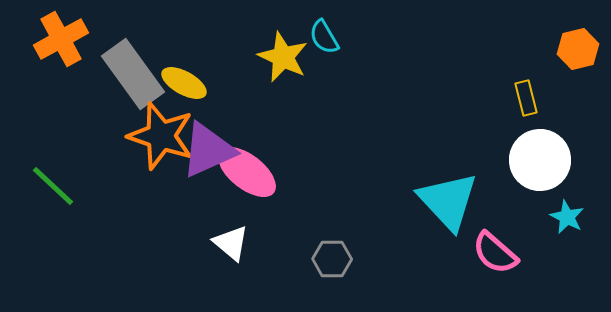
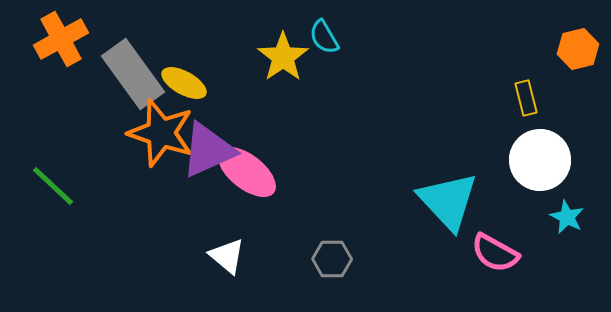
yellow star: rotated 12 degrees clockwise
orange star: moved 3 px up
white triangle: moved 4 px left, 13 px down
pink semicircle: rotated 12 degrees counterclockwise
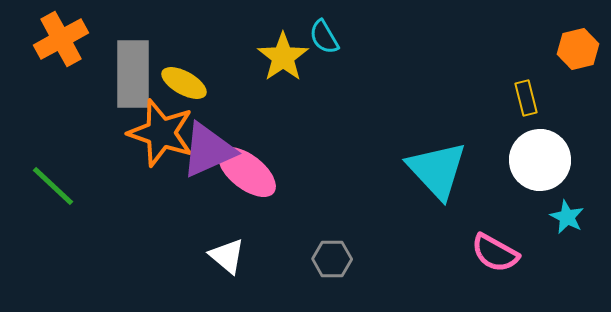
gray rectangle: rotated 36 degrees clockwise
cyan triangle: moved 11 px left, 31 px up
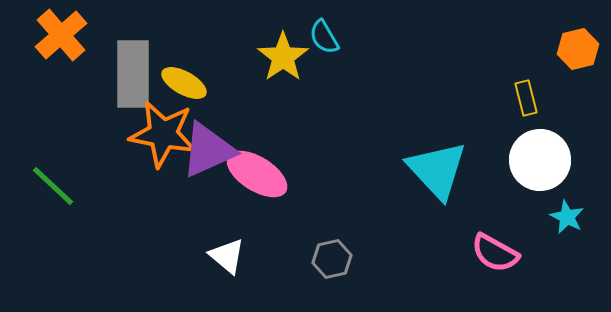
orange cross: moved 4 px up; rotated 12 degrees counterclockwise
orange star: moved 2 px right, 1 px down; rotated 8 degrees counterclockwise
pink ellipse: moved 10 px right, 2 px down; rotated 6 degrees counterclockwise
gray hexagon: rotated 12 degrees counterclockwise
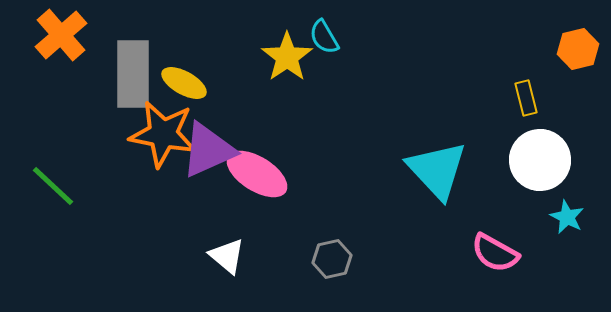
yellow star: moved 4 px right
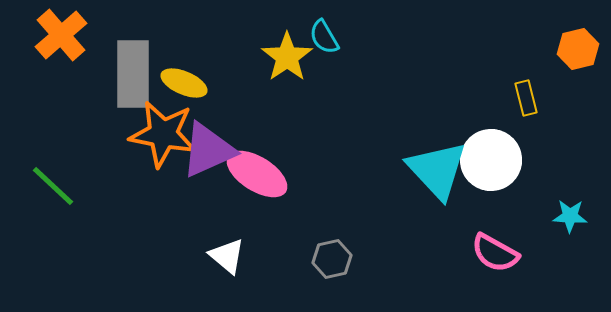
yellow ellipse: rotated 6 degrees counterclockwise
white circle: moved 49 px left
cyan star: moved 3 px right, 1 px up; rotated 24 degrees counterclockwise
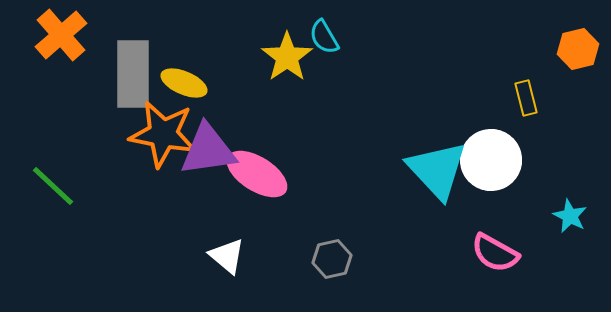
purple triangle: rotated 16 degrees clockwise
cyan star: rotated 24 degrees clockwise
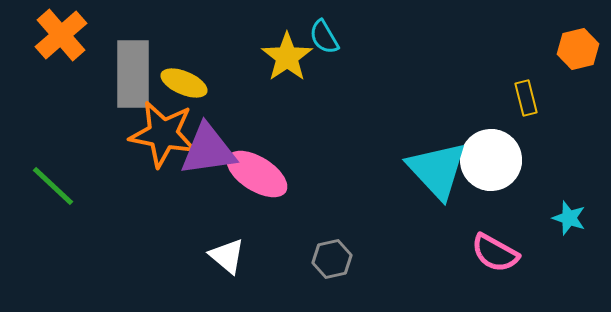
cyan star: moved 1 px left, 2 px down; rotated 8 degrees counterclockwise
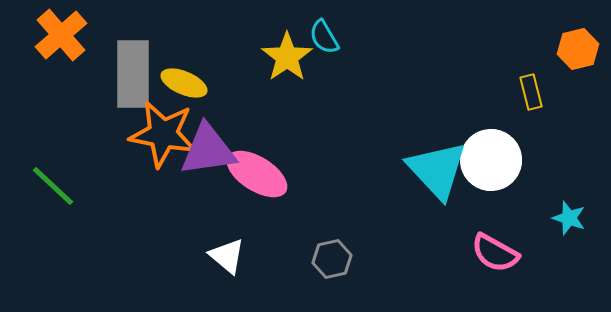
yellow rectangle: moved 5 px right, 6 px up
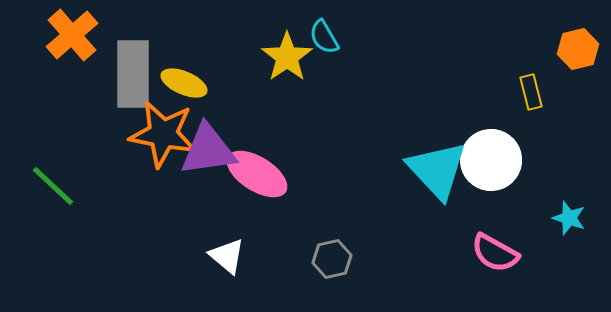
orange cross: moved 11 px right
